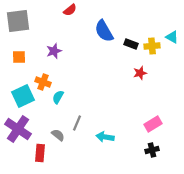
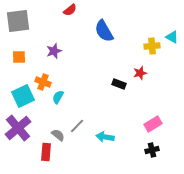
black rectangle: moved 12 px left, 40 px down
gray line: moved 3 px down; rotated 21 degrees clockwise
purple cross: moved 1 px up; rotated 16 degrees clockwise
red rectangle: moved 6 px right, 1 px up
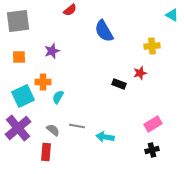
cyan triangle: moved 22 px up
purple star: moved 2 px left
orange cross: rotated 21 degrees counterclockwise
gray line: rotated 56 degrees clockwise
gray semicircle: moved 5 px left, 5 px up
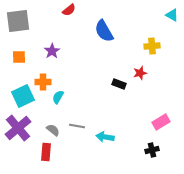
red semicircle: moved 1 px left
purple star: rotated 14 degrees counterclockwise
pink rectangle: moved 8 px right, 2 px up
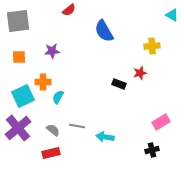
purple star: rotated 28 degrees clockwise
red rectangle: moved 5 px right, 1 px down; rotated 72 degrees clockwise
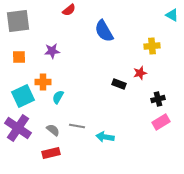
purple cross: rotated 16 degrees counterclockwise
black cross: moved 6 px right, 51 px up
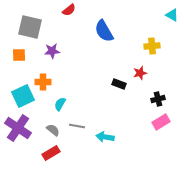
gray square: moved 12 px right, 6 px down; rotated 20 degrees clockwise
orange square: moved 2 px up
cyan semicircle: moved 2 px right, 7 px down
red rectangle: rotated 18 degrees counterclockwise
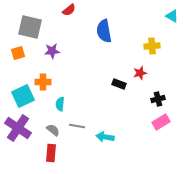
cyan triangle: moved 1 px down
blue semicircle: rotated 20 degrees clockwise
orange square: moved 1 px left, 2 px up; rotated 16 degrees counterclockwise
cyan semicircle: rotated 24 degrees counterclockwise
red rectangle: rotated 54 degrees counterclockwise
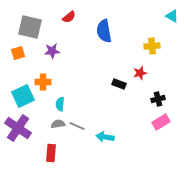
red semicircle: moved 7 px down
gray line: rotated 14 degrees clockwise
gray semicircle: moved 5 px right, 6 px up; rotated 48 degrees counterclockwise
